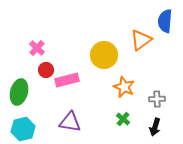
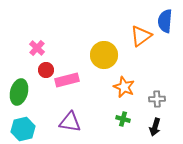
orange triangle: moved 4 px up
green cross: rotated 24 degrees counterclockwise
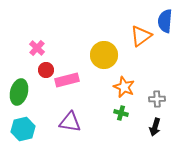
green cross: moved 2 px left, 6 px up
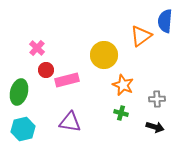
orange star: moved 1 px left, 2 px up
black arrow: rotated 90 degrees counterclockwise
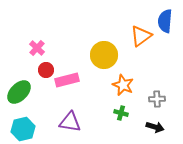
green ellipse: rotated 30 degrees clockwise
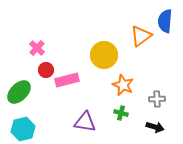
purple triangle: moved 15 px right
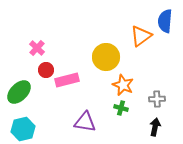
yellow circle: moved 2 px right, 2 px down
green cross: moved 5 px up
black arrow: rotated 96 degrees counterclockwise
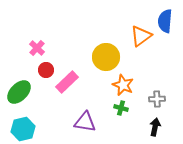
pink rectangle: moved 2 px down; rotated 30 degrees counterclockwise
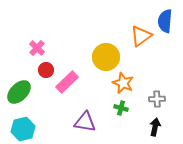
orange star: moved 2 px up
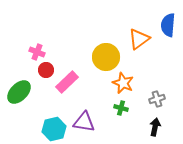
blue semicircle: moved 3 px right, 4 px down
orange triangle: moved 2 px left, 3 px down
pink cross: moved 4 px down; rotated 21 degrees counterclockwise
gray cross: rotated 14 degrees counterclockwise
purple triangle: moved 1 px left
cyan hexagon: moved 31 px right
